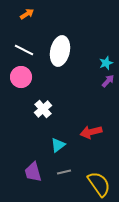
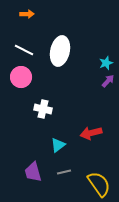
orange arrow: rotated 32 degrees clockwise
white cross: rotated 36 degrees counterclockwise
red arrow: moved 1 px down
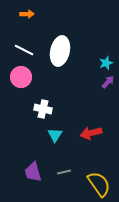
purple arrow: moved 1 px down
cyan triangle: moved 3 px left, 10 px up; rotated 21 degrees counterclockwise
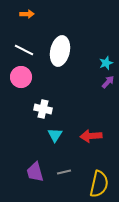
red arrow: moved 3 px down; rotated 10 degrees clockwise
purple trapezoid: moved 2 px right
yellow semicircle: rotated 48 degrees clockwise
